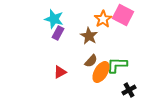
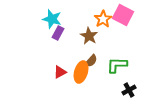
cyan star: moved 2 px left
orange ellipse: moved 20 px left; rotated 15 degrees counterclockwise
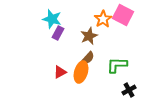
brown star: rotated 18 degrees clockwise
brown semicircle: moved 3 px left, 3 px up
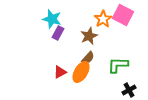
green L-shape: moved 1 px right
orange ellipse: rotated 15 degrees clockwise
